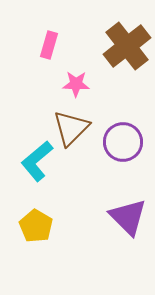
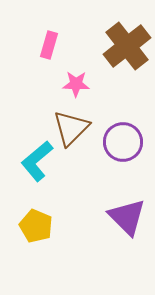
purple triangle: moved 1 px left
yellow pentagon: rotated 8 degrees counterclockwise
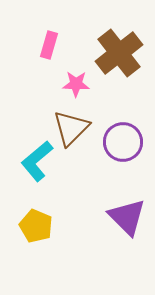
brown cross: moved 8 px left, 7 px down
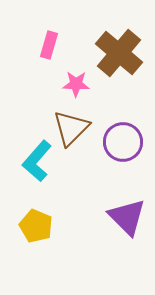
brown cross: rotated 12 degrees counterclockwise
cyan L-shape: rotated 9 degrees counterclockwise
